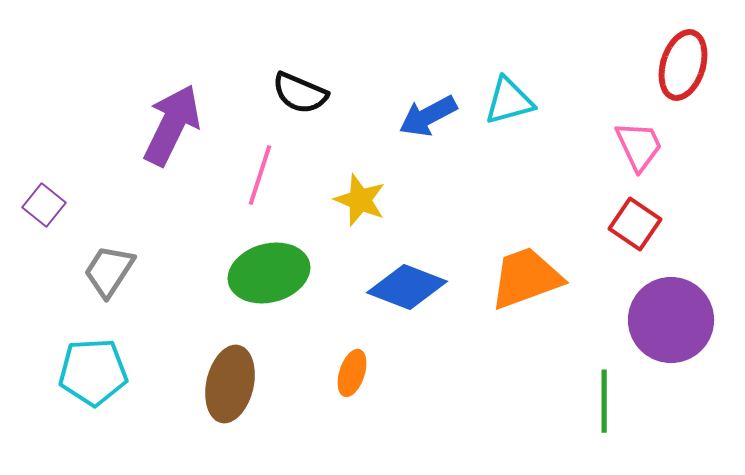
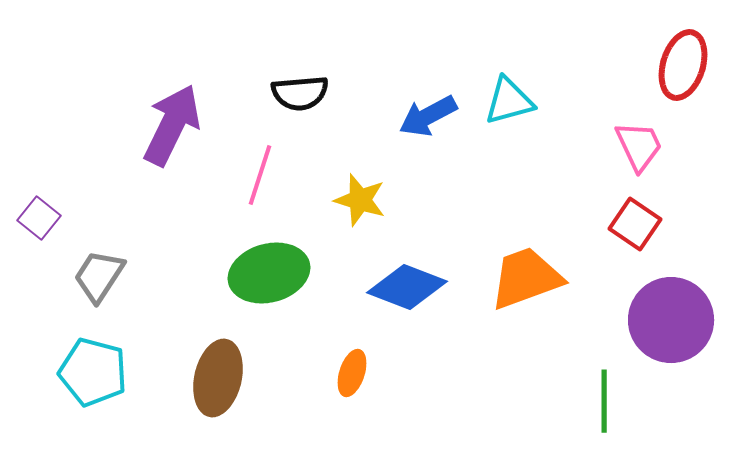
black semicircle: rotated 28 degrees counterclockwise
yellow star: rotated 4 degrees counterclockwise
purple square: moved 5 px left, 13 px down
gray trapezoid: moved 10 px left, 5 px down
cyan pentagon: rotated 18 degrees clockwise
brown ellipse: moved 12 px left, 6 px up
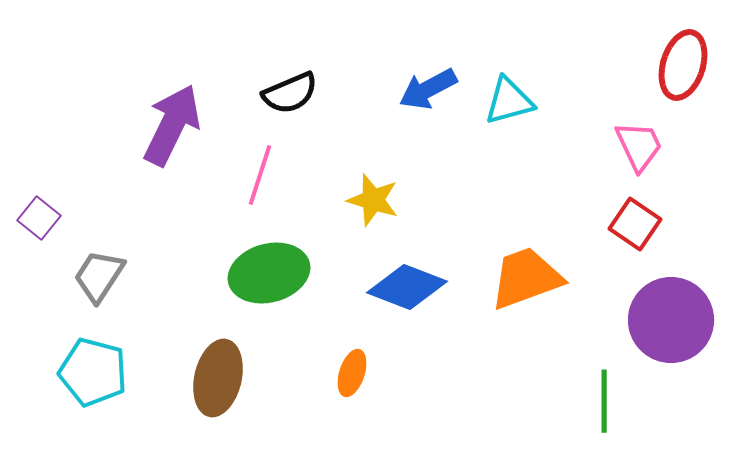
black semicircle: moved 10 px left; rotated 18 degrees counterclockwise
blue arrow: moved 27 px up
yellow star: moved 13 px right
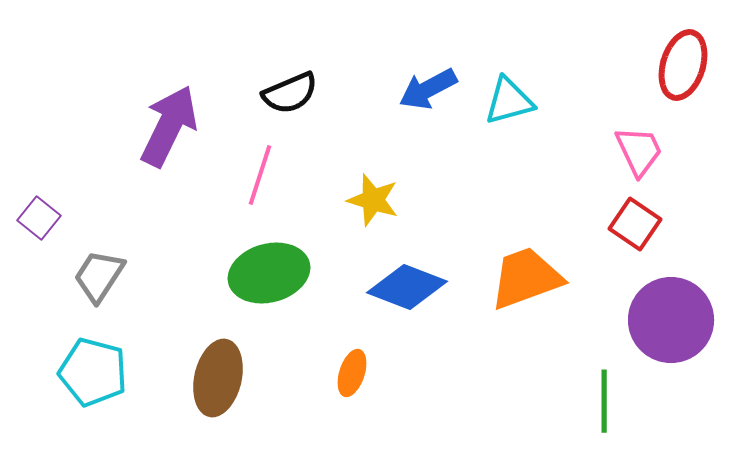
purple arrow: moved 3 px left, 1 px down
pink trapezoid: moved 5 px down
